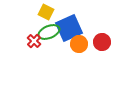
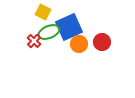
yellow square: moved 3 px left
blue square: moved 1 px up
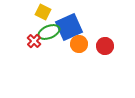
red circle: moved 3 px right, 4 px down
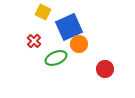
green ellipse: moved 7 px right, 26 px down
red circle: moved 23 px down
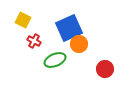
yellow square: moved 20 px left, 8 px down
blue square: moved 1 px down
red cross: rotated 16 degrees counterclockwise
green ellipse: moved 1 px left, 2 px down
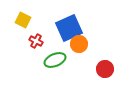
red cross: moved 2 px right
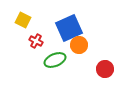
orange circle: moved 1 px down
